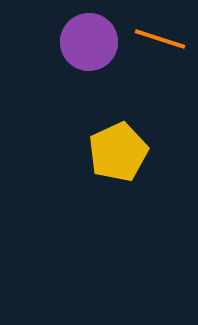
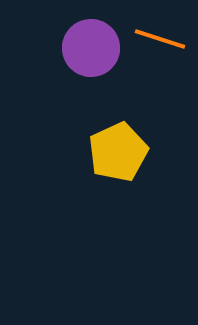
purple circle: moved 2 px right, 6 px down
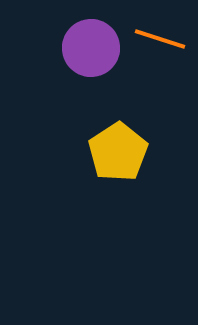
yellow pentagon: rotated 8 degrees counterclockwise
